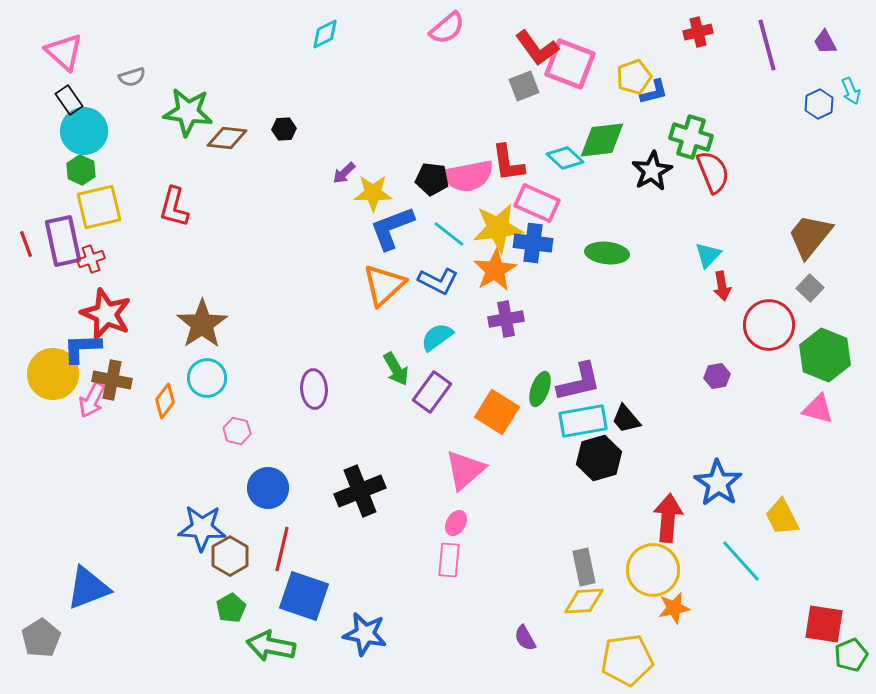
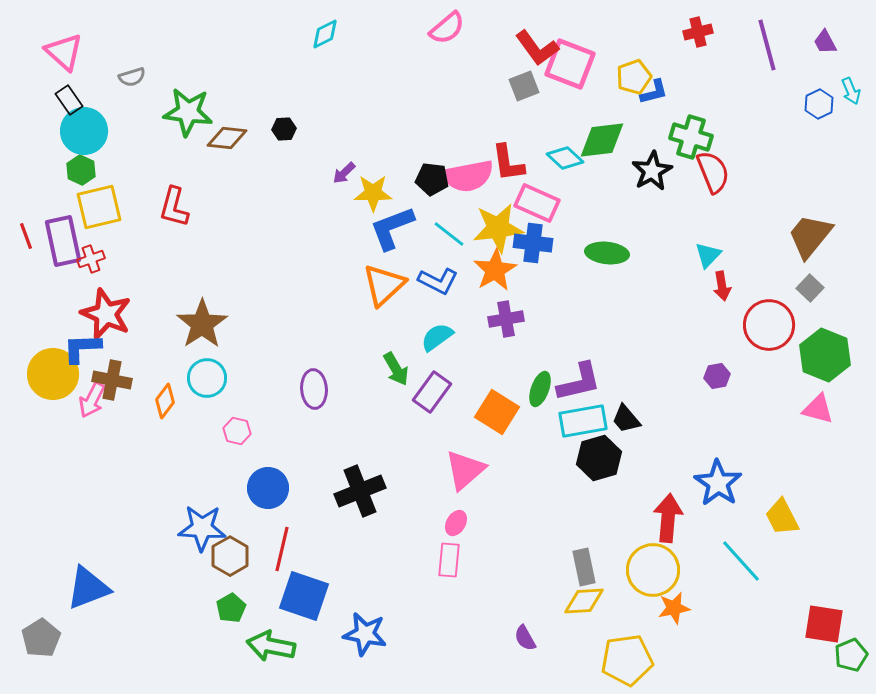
red line at (26, 244): moved 8 px up
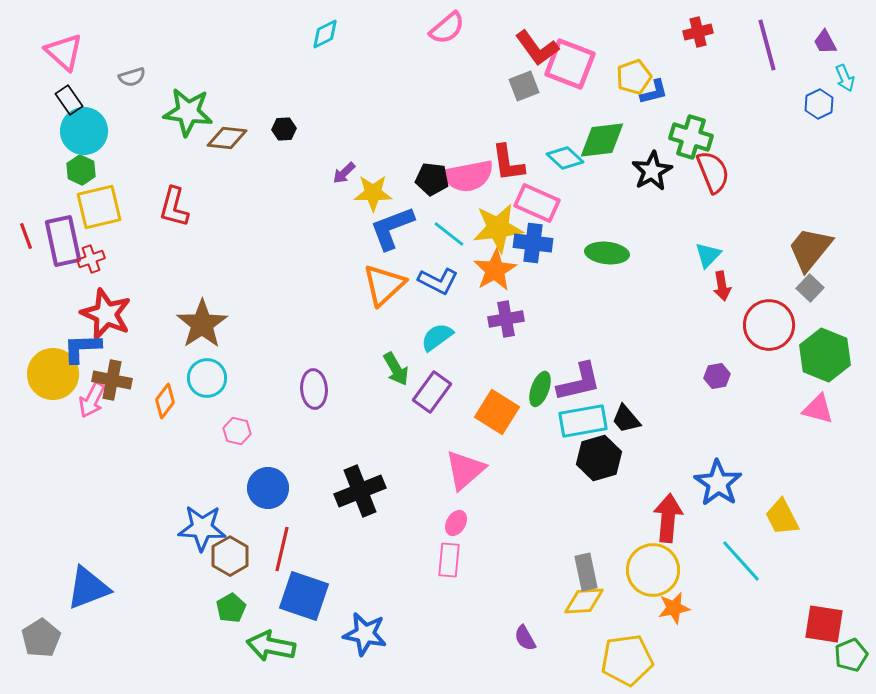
cyan arrow at (851, 91): moved 6 px left, 13 px up
brown trapezoid at (810, 236): moved 13 px down
gray rectangle at (584, 567): moved 2 px right, 5 px down
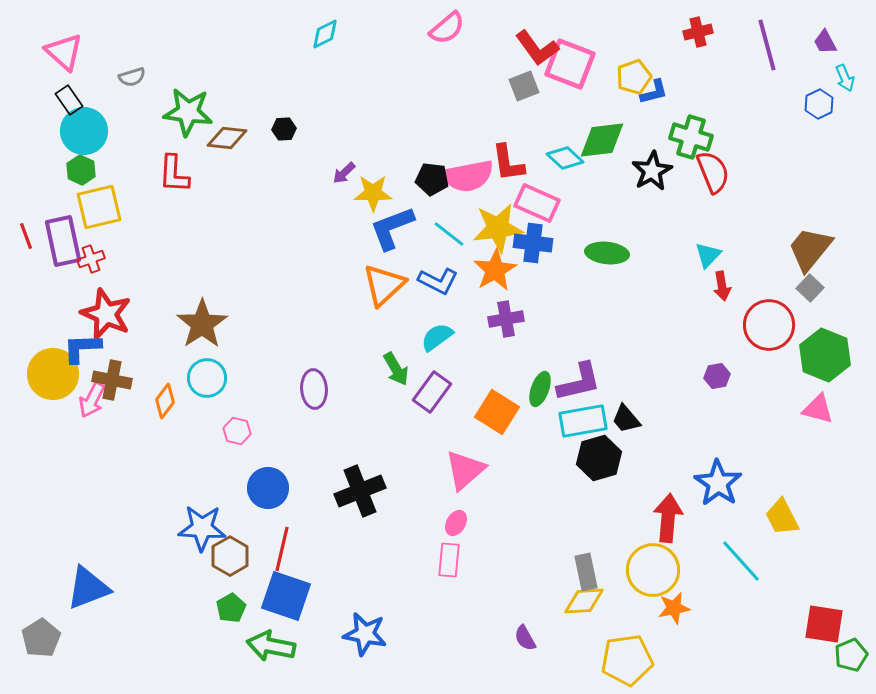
red L-shape at (174, 207): moved 33 px up; rotated 12 degrees counterclockwise
blue square at (304, 596): moved 18 px left
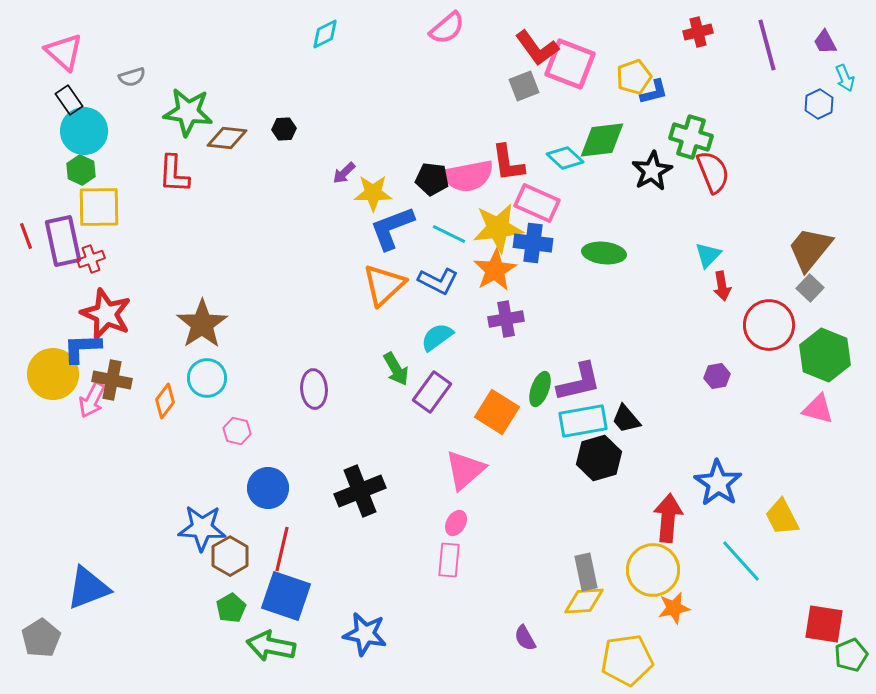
yellow square at (99, 207): rotated 12 degrees clockwise
cyan line at (449, 234): rotated 12 degrees counterclockwise
green ellipse at (607, 253): moved 3 px left
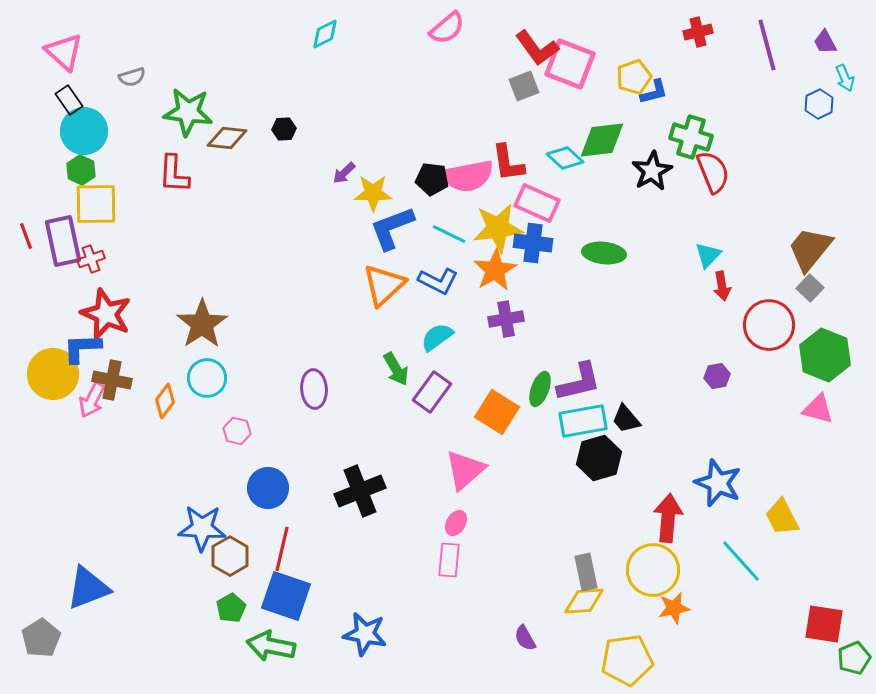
yellow square at (99, 207): moved 3 px left, 3 px up
blue star at (718, 483): rotated 12 degrees counterclockwise
green pentagon at (851, 655): moved 3 px right, 3 px down
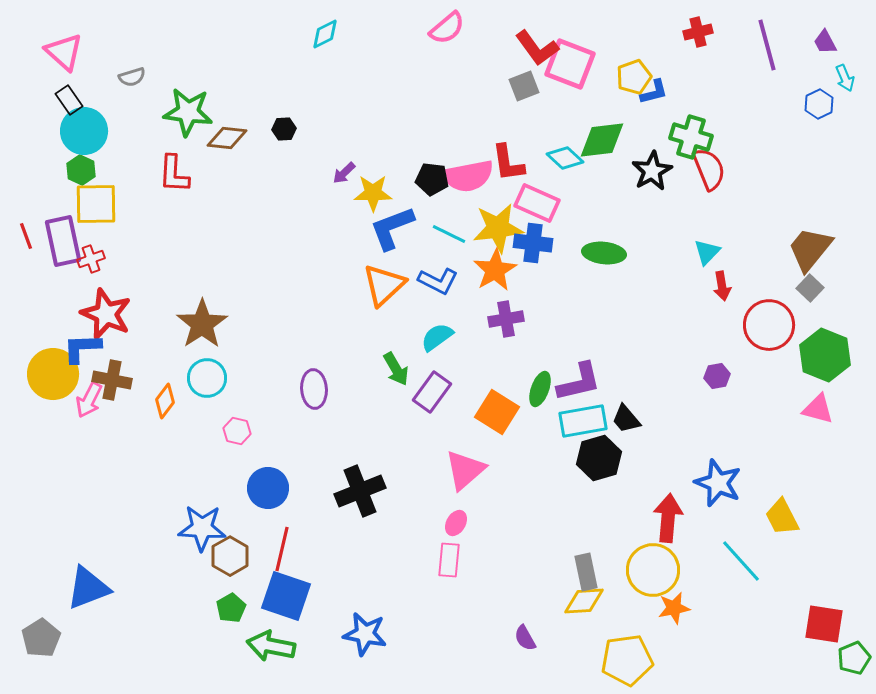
red semicircle at (713, 172): moved 4 px left, 3 px up
cyan triangle at (708, 255): moved 1 px left, 3 px up
pink arrow at (92, 400): moved 3 px left
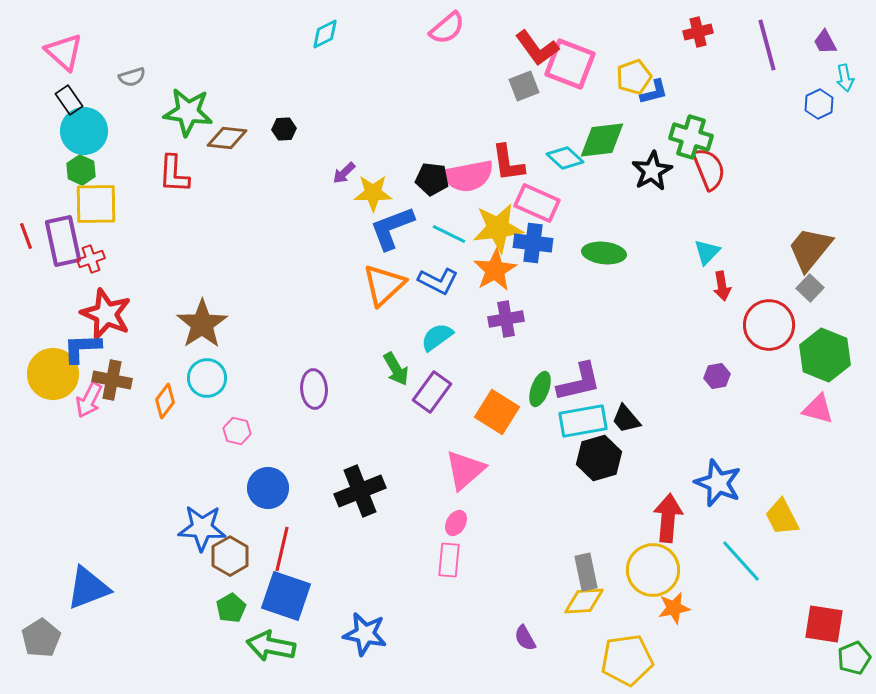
cyan arrow at (845, 78): rotated 12 degrees clockwise
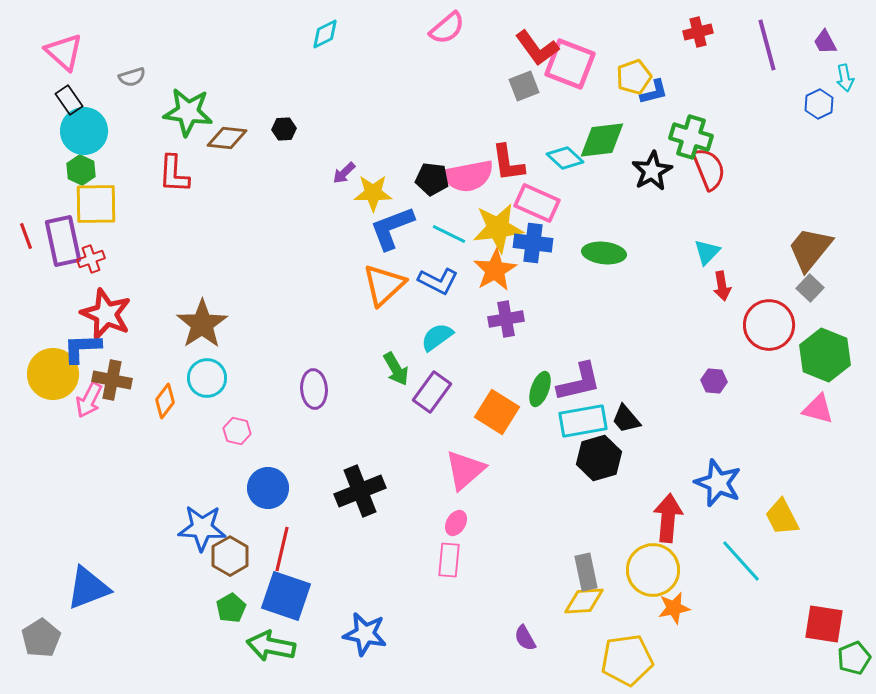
purple hexagon at (717, 376): moved 3 px left, 5 px down; rotated 15 degrees clockwise
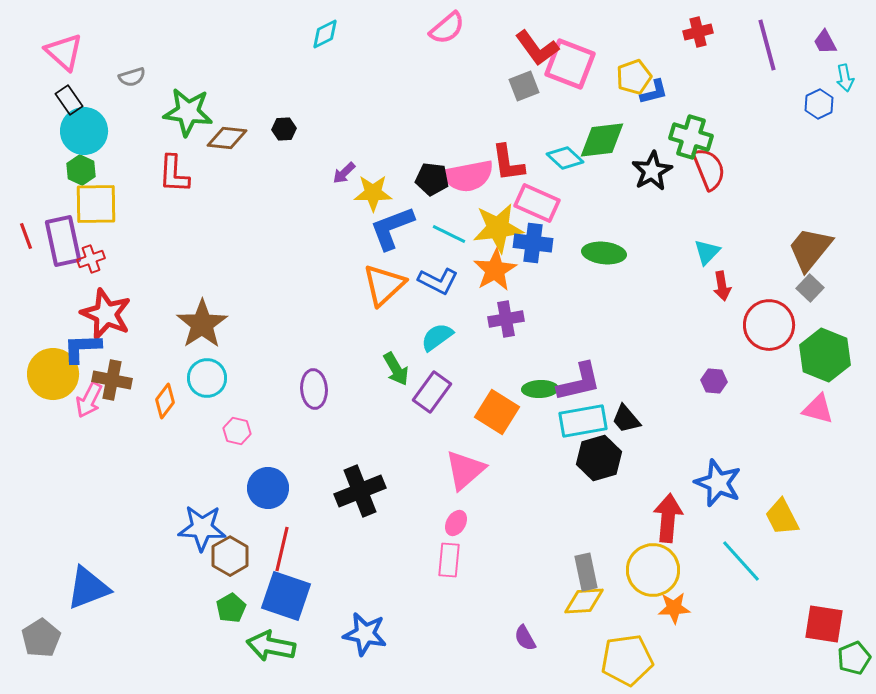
green ellipse at (540, 389): rotated 68 degrees clockwise
orange star at (674, 608): rotated 8 degrees clockwise
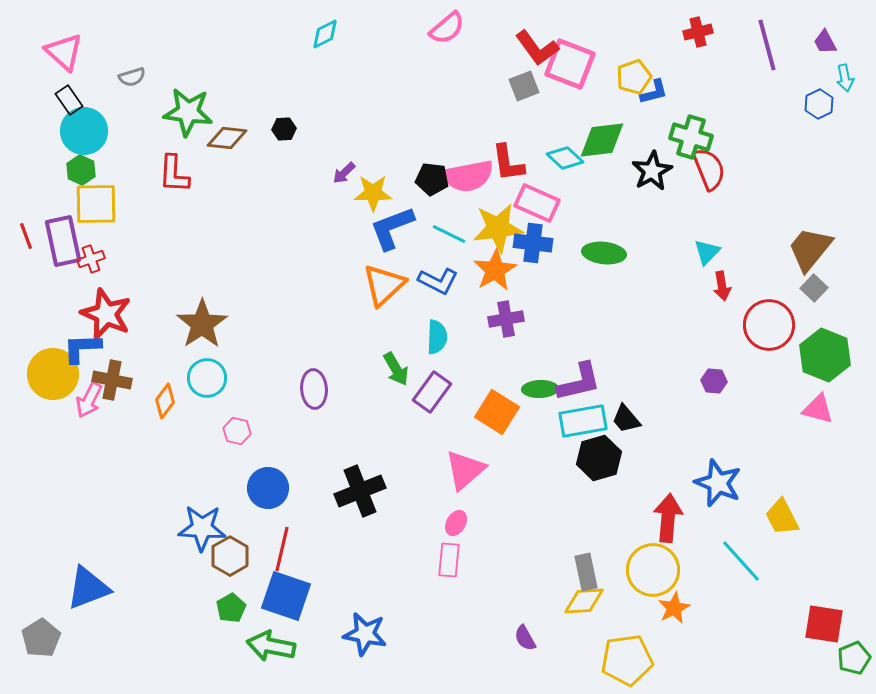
gray square at (810, 288): moved 4 px right
cyan semicircle at (437, 337): rotated 128 degrees clockwise
orange star at (674, 608): rotated 24 degrees counterclockwise
